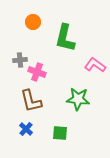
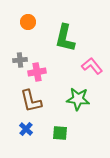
orange circle: moved 5 px left
pink L-shape: moved 3 px left, 1 px down; rotated 15 degrees clockwise
pink cross: rotated 30 degrees counterclockwise
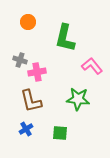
gray cross: rotated 24 degrees clockwise
blue cross: rotated 16 degrees clockwise
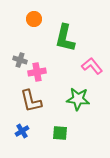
orange circle: moved 6 px right, 3 px up
blue cross: moved 4 px left, 2 px down
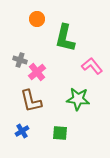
orange circle: moved 3 px right
pink cross: rotated 30 degrees counterclockwise
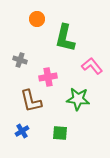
pink cross: moved 11 px right, 5 px down; rotated 30 degrees clockwise
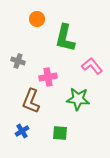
gray cross: moved 2 px left, 1 px down
brown L-shape: rotated 35 degrees clockwise
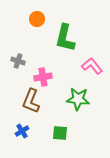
pink cross: moved 5 px left
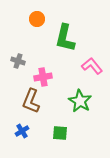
green star: moved 2 px right, 2 px down; rotated 25 degrees clockwise
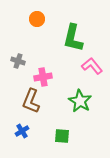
green L-shape: moved 8 px right
green square: moved 2 px right, 3 px down
